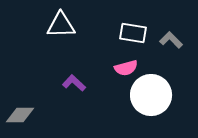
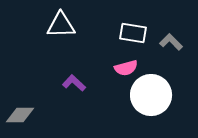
gray L-shape: moved 2 px down
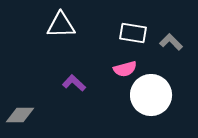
pink semicircle: moved 1 px left, 1 px down
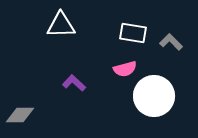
white circle: moved 3 px right, 1 px down
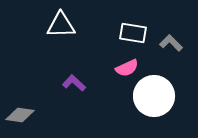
gray L-shape: moved 1 px down
pink semicircle: moved 2 px right, 1 px up; rotated 10 degrees counterclockwise
gray diamond: rotated 8 degrees clockwise
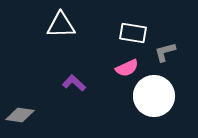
gray L-shape: moved 6 px left, 9 px down; rotated 60 degrees counterclockwise
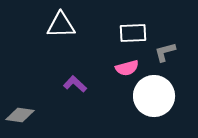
white rectangle: rotated 12 degrees counterclockwise
pink semicircle: rotated 10 degrees clockwise
purple L-shape: moved 1 px right, 1 px down
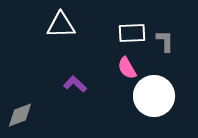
white rectangle: moved 1 px left
gray L-shape: moved 11 px up; rotated 105 degrees clockwise
pink semicircle: rotated 75 degrees clockwise
gray diamond: rotated 28 degrees counterclockwise
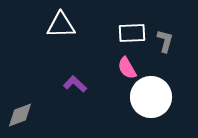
gray L-shape: rotated 15 degrees clockwise
white circle: moved 3 px left, 1 px down
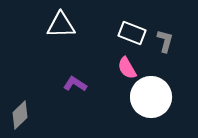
white rectangle: rotated 24 degrees clockwise
purple L-shape: rotated 10 degrees counterclockwise
gray diamond: rotated 24 degrees counterclockwise
